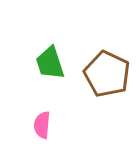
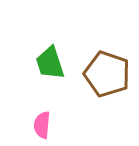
brown pentagon: rotated 6 degrees counterclockwise
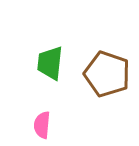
green trapezoid: rotated 24 degrees clockwise
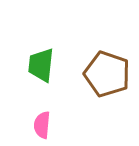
green trapezoid: moved 9 px left, 2 px down
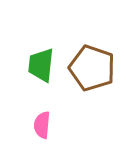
brown pentagon: moved 15 px left, 6 px up
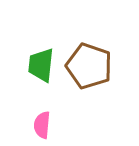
brown pentagon: moved 3 px left, 2 px up
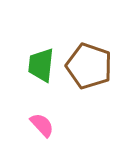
pink semicircle: rotated 132 degrees clockwise
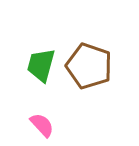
green trapezoid: rotated 9 degrees clockwise
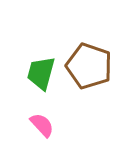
green trapezoid: moved 8 px down
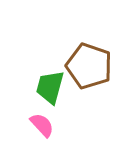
green trapezoid: moved 9 px right, 14 px down
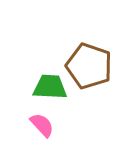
green trapezoid: rotated 78 degrees clockwise
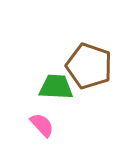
green trapezoid: moved 6 px right
